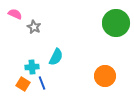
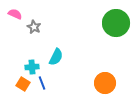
orange circle: moved 7 px down
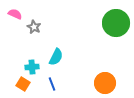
blue line: moved 10 px right, 1 px down
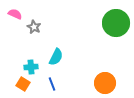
cyan cross: moved 1 px left
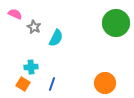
cyan semicircle: moved 19 px up
blue line: rotated 40 degrees clockwise
